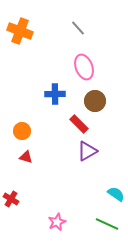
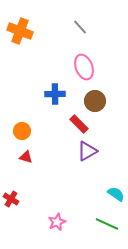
gray line: moved 2 px right, 1 px up
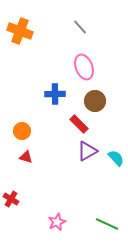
cyan semicircle: moved 36 px up; rotated 12 degrees clockwise
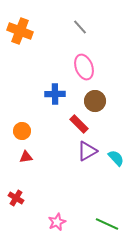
red triangle: rotated 24 degrees counterclockwise
red cross: moved 5 px right, 1 px up
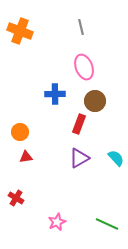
gray line: moved 1 px right; rotated 28 degrees clockwise
red rectangle: rotated 66 degrees clockwise
orange circle: moved 2 px left, 1 px down
purple triangle: moved 8 px left, 7 px down
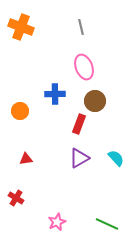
orange cross: moved 1 px right, 4 px up
orange circle: moved 21 px up
red triangle: moved 2 px down
